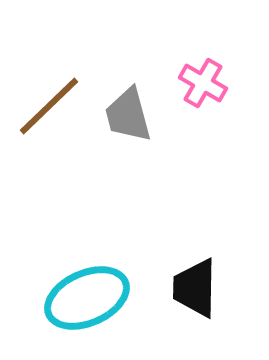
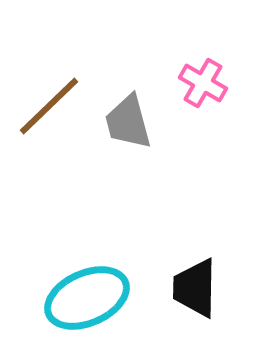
gray trapezoid: moved 7 px down
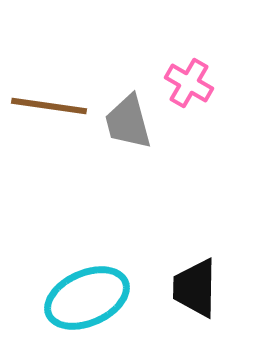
pink cross: moved 14 px left
brown line: rotated 52 degrees clockwise
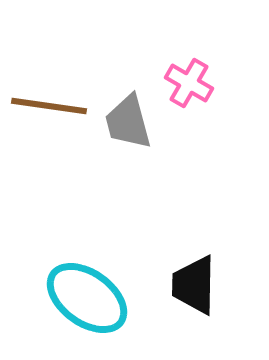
black trapezoid: moved 1 px left, 3 px up
cyan ellipse: rotated 60 degrees clockwise
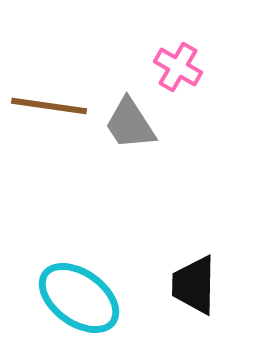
pink cross: moved 11 px left, 16 px up
gray trapezoid: moved 2 px right, 2 px down; rotated 18 degrees counterclockwise
cyan ellipse: moved 8 px left
